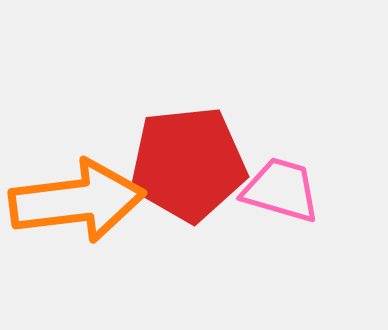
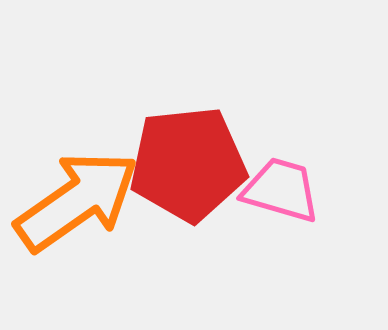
orange arrow: rotated 28 degrees counterclockwise
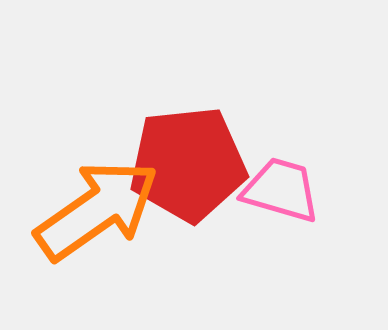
orange arrow: moved 20 px right, 9 px down
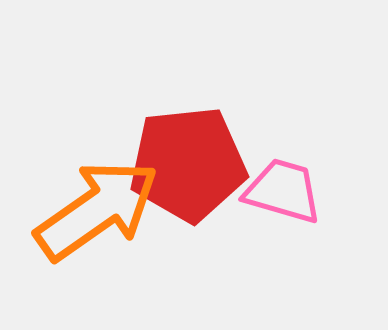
pink trapezoid: moved 2 px right, 1 px down
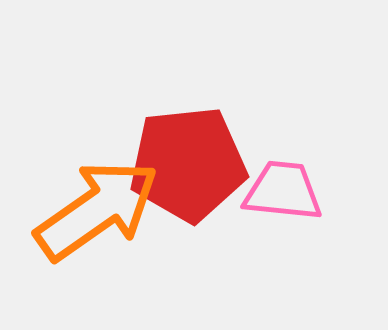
pink trapezoid: rotated 10 degrees counterclockwise
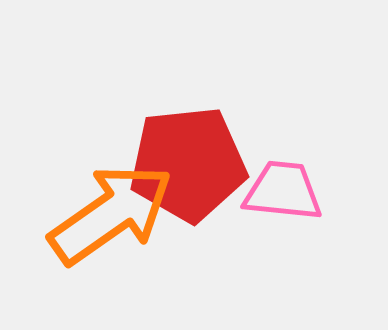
orange arrow: moved 14 px right, 4 px down
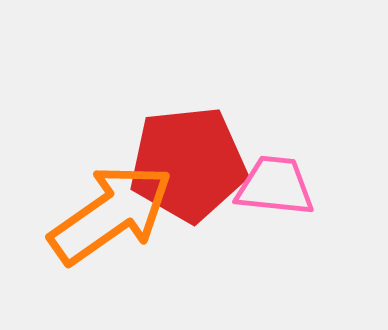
pink trapezoid: moved 8 px left, 5 px up
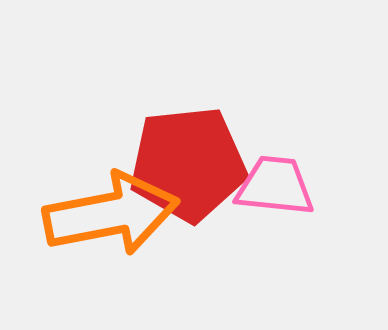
orange arrow: rotated 24 degrees clockwise
